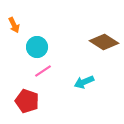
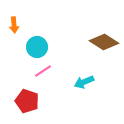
orange arrow: rotated 21 degrees clockwise
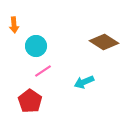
cyan circle: moved 1 px left, 1 px up
red pentagon: moved 3 px right; rotated 15 degrees clockwise
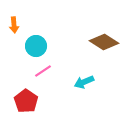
red pentagon: moved 4 px left
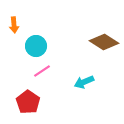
pink line: moved 1 px left
red pentagon: moved 2 px right, 1 px down
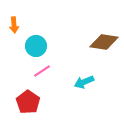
brown diamond: rotated 24 degrees counterclockwise
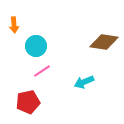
red pentagon: rotated 25 degrees clockwise
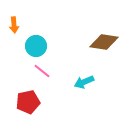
pink line: rotated 72 degrees clockwise
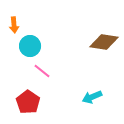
cyan circle: moved 6 px left
cyan arrow: moved 8 px right, 15 px down
red pentagon: rotated 25 degrees counterclockwise
